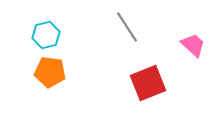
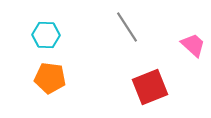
cyan hexagon: rotated 16 degrees clockwise
orange pentagon: moved 6 px down
red square: moved 2 px right, 4 px down
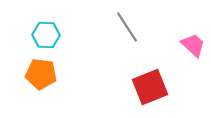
orange pentagon: moved 9 px left, 4 px up
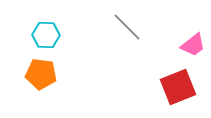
gray line: rotated 12 degrees counterclockwise
pink trapezoid: rotated 100 degrees clockwise
red square: moved 28 px right
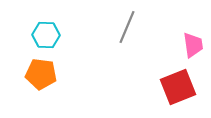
gray line: rotated 68 degrees clockwise
pink trapezoid: rotated 60 degrees counterclockwise
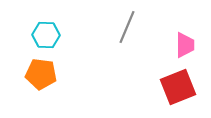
pink trapezoid: moved 8 px left; rotated 8 degrees clockwise
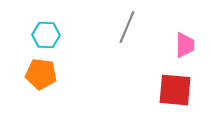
red square: moved 3 px left, 3 px down; rotated 27 degrees clockwise
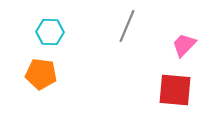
gray line: moved 1 px up
cyan hexagon: moved 4 px right, 3 px up
pink trapezoid: moved 1 px left; rotated 136 degrees counterclockwise
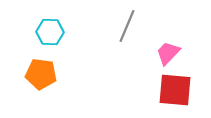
pink trapezoid: moved 16 px left, 8 px down
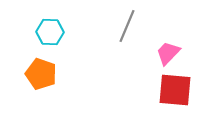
orange pentagon: rotated 12 degrees clockwise
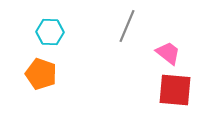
pink trapezoid: rotated 84 degrees clockwise
